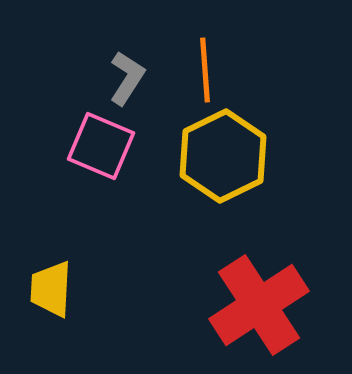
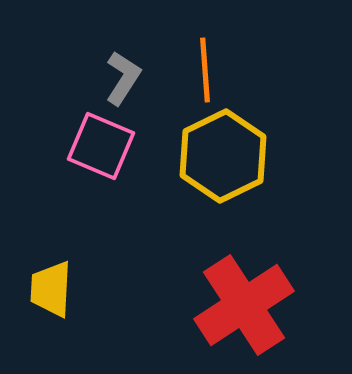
gray L-shape: moved 4 px left
red cross: moved 15 px left
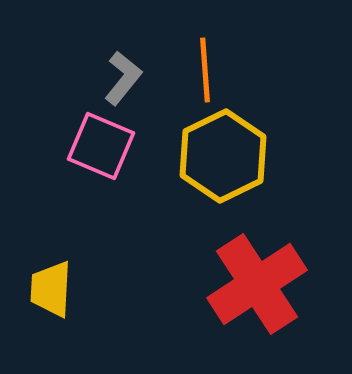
gray L-shape: rotated 6 degrees clockwise
red cross: moved 13 px right, 21 px up
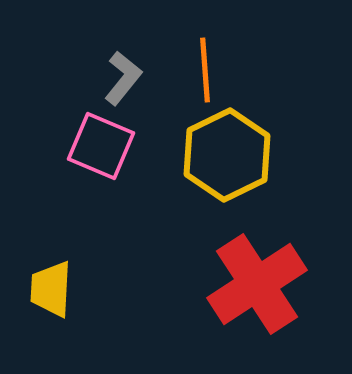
yellow hexagon: moved 4 px right, 1 px up
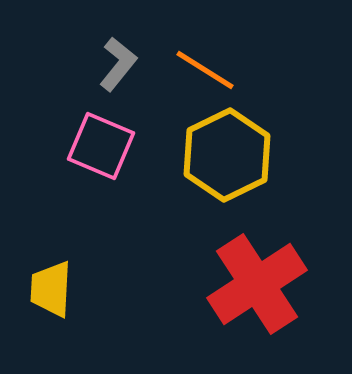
orange line: rotated 54 degrees counterclockwise
gray L-shape: moved 5 px left, 14 px up
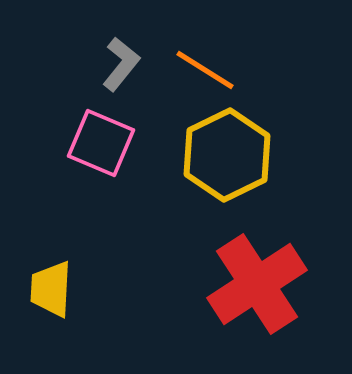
gray L-shape: moved 3 px right
pink square: moved 3 px up
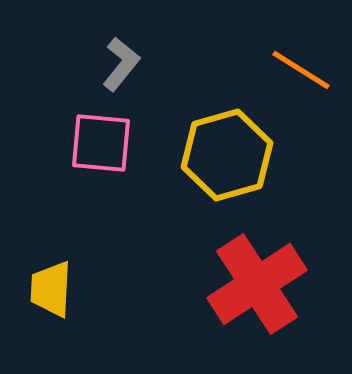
orange line: moved 96 px right
pink square: rotated 18 degrees counterclockwise
yellow hexagon: rotated 10 degrees clockwise
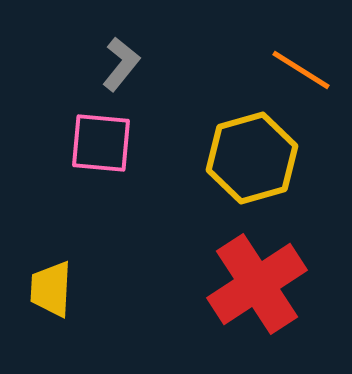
yellow hexagon: moved 25 px right, 3 px down
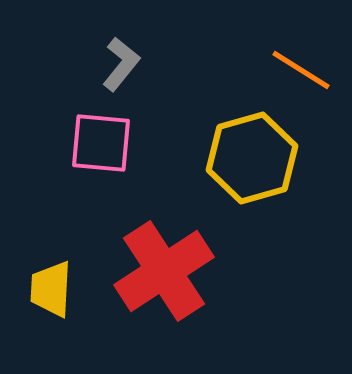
red cross: moved 93 px left, 13 px up
